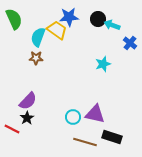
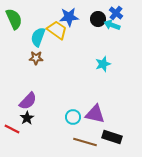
blue cross: moved 14 px left, 30 px up
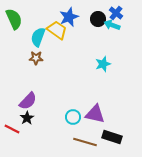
blue star: rotated 18 degrees counterclockwise
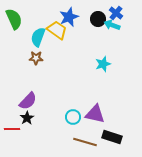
red line: rotated 28 degrees counterclockwise
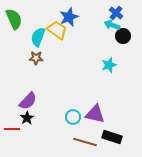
black circle: moved 25 px right, 17 px down
cyan star: moved 6 px right, 1 px down
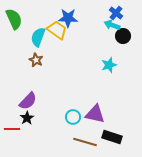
blue star: moved 1 px left, 1 px down; rotated 24 degrees clockwise
brown star: moved 2 px down; rotated 24 degrees clockwise
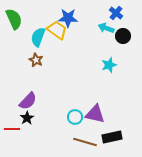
cyan arrow: moved 6 px left, 3 px down
cyan circle: moved 2 px right
black rectangle: rotated 30 degrees counterclockwise
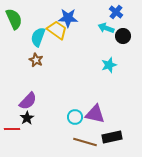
blue cross: moved 1 px up
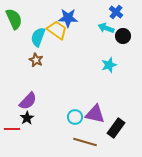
black rectangle: moved 4 px right, 9 px up; rotated 42 degrees counterclockwise
